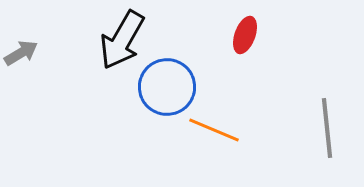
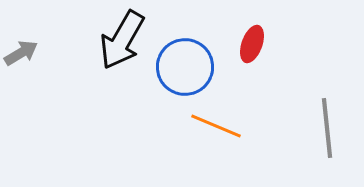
red ellipse: moved 7 px right, 9 px down
blue circle: moved 18 px right, 20 px up
orange line: moved 2 px right, 4 px up
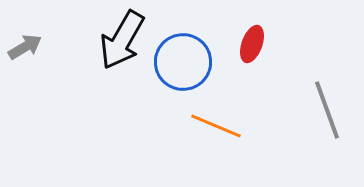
gray arrow: moved 4 px right, 6 px up
blue circle: moved 2 px left, 5 px up
gray line: moved 18 px up; rotated 14 degrees counterclockwise
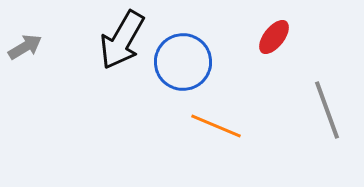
red ellipse: moved 22 px right, 7 px up; rotated 18 degrees clockwise
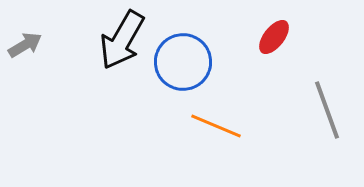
gray arrow: moved 2 px up
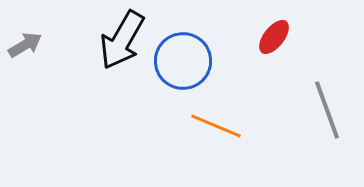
blue circle: moved 1 px up
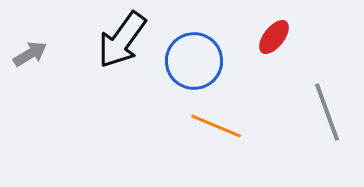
black arrow: rotated 6 degrees clockwise
gray arrow: moved 5 px right, 9 px down
blue circle: moved 11 px right
gray line: moved 2 px down
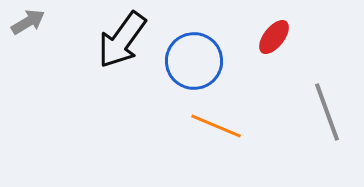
gray arrow: moved 2 px left, 32 px up
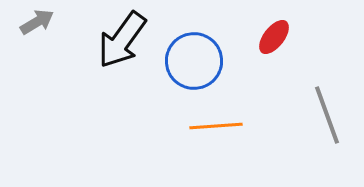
gray arrow: moved 9 px right
gray line: moved 3 px down
orange line: rotated 27 degrees counterclockwise
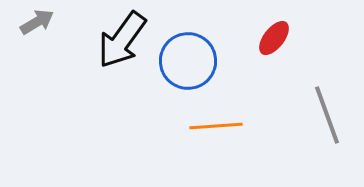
red ellipse: moved 1 px down
blue circle: moved 6 px left
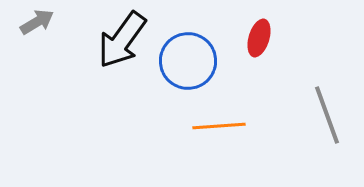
red ellipse: moved 15 px left; rotated 21 degrees counterclockwise
orange line: moved 3 px right
